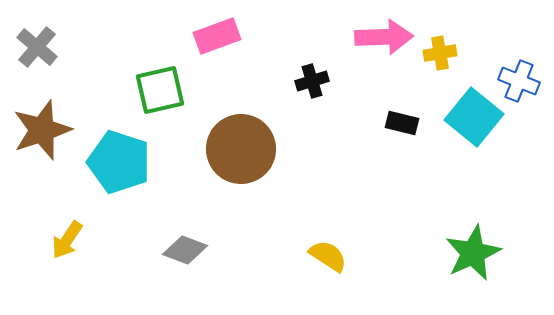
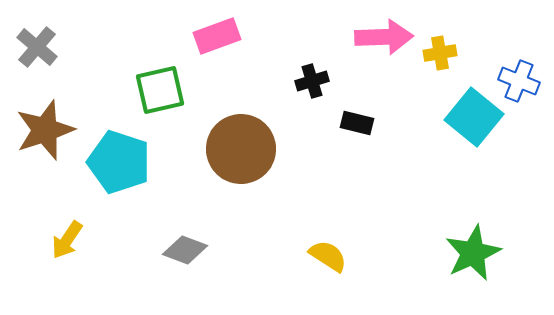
black rectangle: moved 45 px left
brown star: moved 3 px right
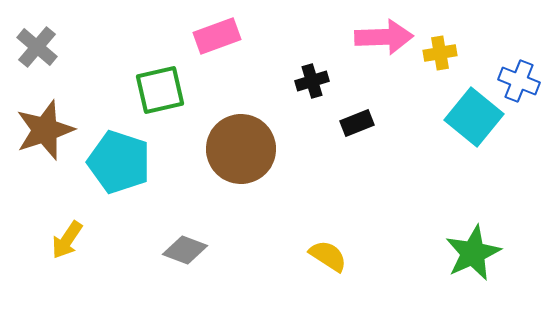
black rectangle: rotated 36 degrees counterclockwise
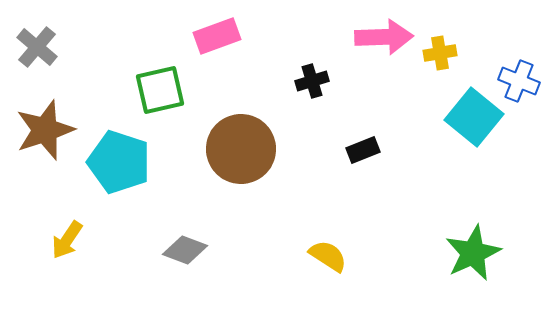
black rectangle: moved 6 px right, 27 px down
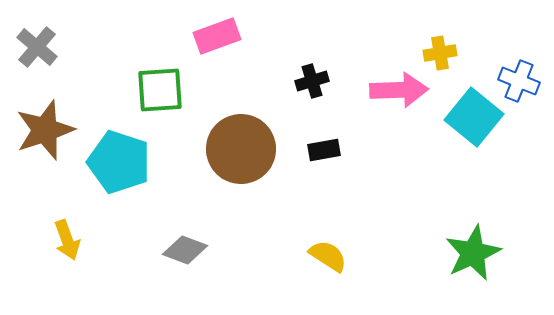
pink arrow: moved 15 px right, 53 px down
green square: rotated 9 degrees clockwise
black rectangle: moved 39 px left; rotated 12 degrees clockwise
yellow arrow: rotated 54 degrees counterclockwise
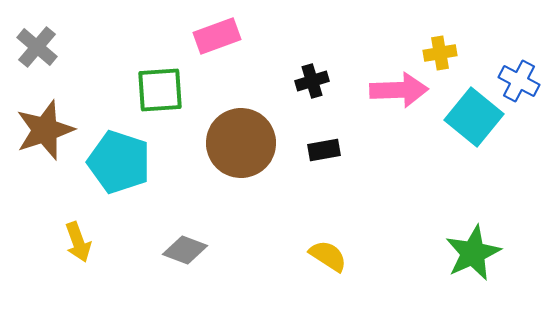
blue cross: rotated 6 degrees clockwise
brown circle: moved 6 px up
yellow arrow: moved 11 px right, 2 px down
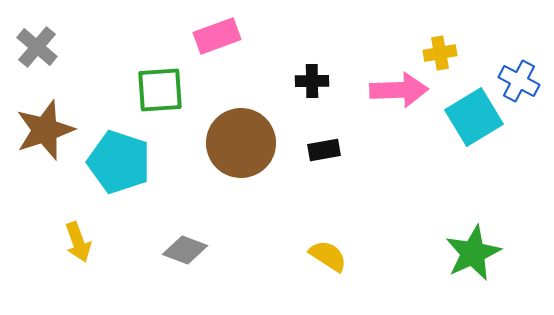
black cross: rotated 16 degrees clockwise
cyan square: rotated 20 degrees clockwise
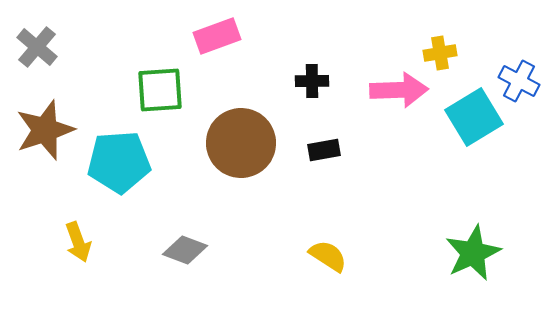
cyan pentagon: rotated 22 degrees counterclockwise
